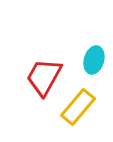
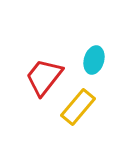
red trapezoid: rotated 9 degrees clockwise
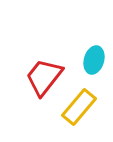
yellow rectangle: moved 1 px right
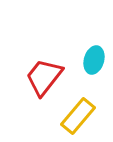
yellow rectangle: moved 1 px left, 9 px down
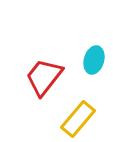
yellow rectangle: moved 3 px down
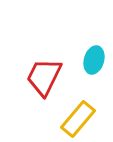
red trapezoid: rotated 12 degrees counterclockwise
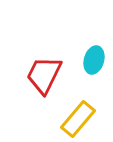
red trapezoid: moved 2 px up
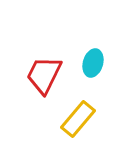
cyan ellipse: moved 1 px left, 3 px down
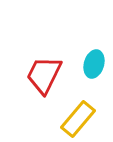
cyan ellipse: moved 1 px right, 1 px down
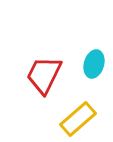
yellow rectangle: rotated 9 degrees clockwise
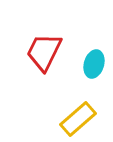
red trapezoid: moved 23 px up
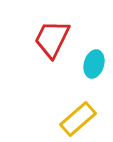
red trapezoid: moved 8 px right, 13 px up
